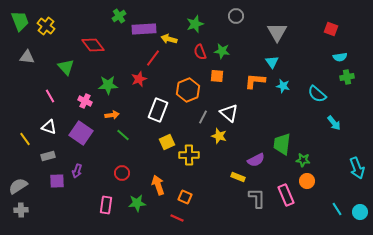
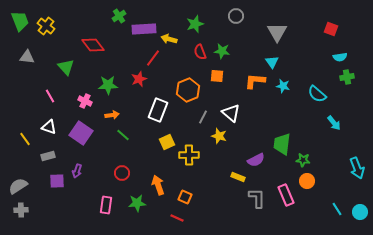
white triangle at (229, 113): moved 2 px right
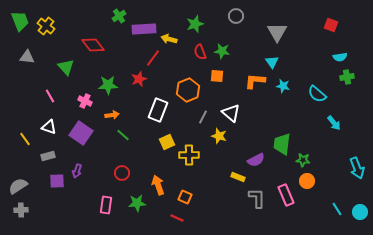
red square at (331, 29): moved 4 px up
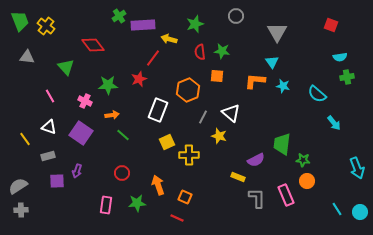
purple rectangle at (144, 29): moved 1 px left, 4 px up
red semicircle at (200, 52): rotated 14 degrees clockwise
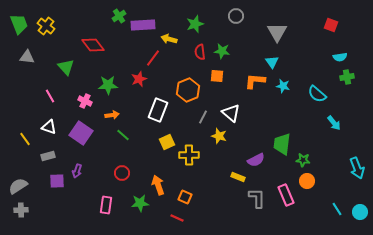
green trapezoid at (20, 21): moved 1 px left, 3 px down
green star at (137, 203): moved 3 px right
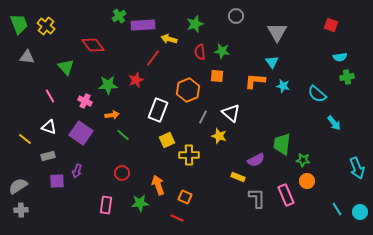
red star at (139, 79): moved 3 px left, 1 px down
yellow line at (25, 139): rotated 16 degrees counterclockwise
yellow square at (167, 142): moved 2 px up
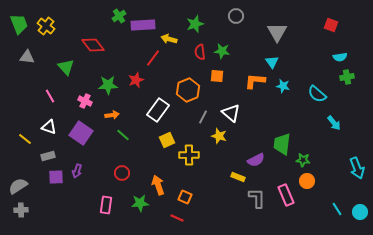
white rectangle at (158, 110): rotated 15 degrees clockwise
purple square at (57, 181): moved 1 px left, 4 px up
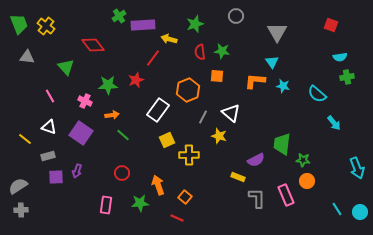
orange square at (185, 197): rotated 16 degrees clockwise
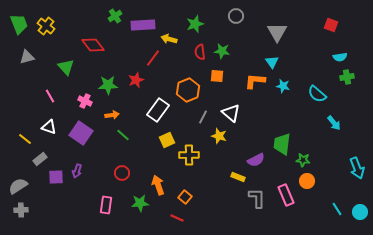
green cross at (119, 16): moved 4 px left
gray triangle at (27, 57): rotated 21 degrees counterclockwise
gray rectangle at (48, 156): moved 8 px left, 3 px down; rotated 24 degrees counterclockwise
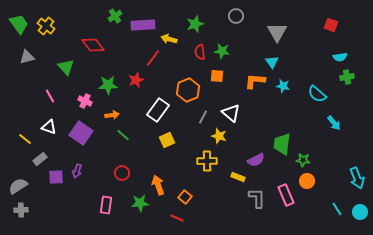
green trapezoid at (19, 24): rotated 15 degrees counterclockwise
yellow cross at (189, 155): moved 18 px right, 6 px down
cyan arrow at (357, 168): moved 10 px down
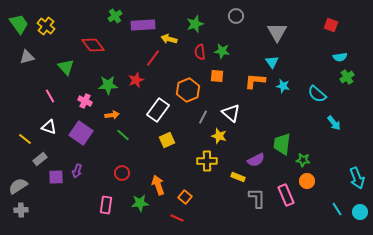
green cross at (347, 77): rotated 24 degrees counterclockwise
